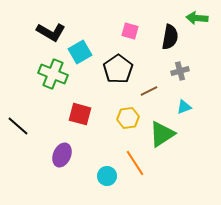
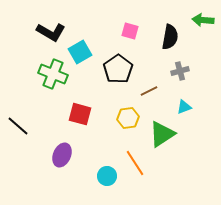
green arrow: moved 6 px right, 2 px down
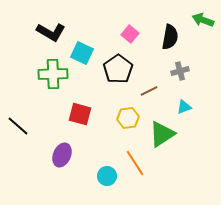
green arrow: rotated 15 degrees clockwise
pink square: moved 3 px down; rotated 24 degrees clockwise
cyan square: moved 2 px right, 1 px down; rotated 35 degrees counterclockwise
green cross: rotated 24 degrees counterclockwise
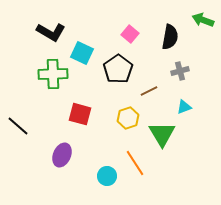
yellow hexagon: rotated 10 degrees counterclockwise
green triangle: rotated 28 degrees counterclockwise
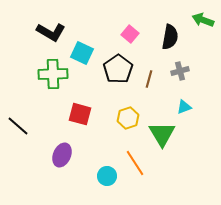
brown line: moved 12 px up; rotated 48 degrees counterclockwise
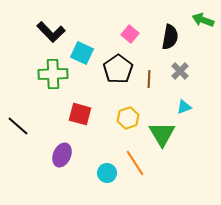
black L-shape: rotated 16 degrees clockwise
gray cross: rotated 30 degrees counterclockwise
brown line: rotated 12 degrees counterclockwise
cyan circle: moved 3 px up
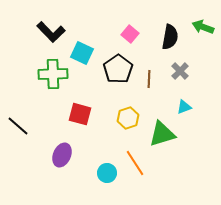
green arrow: moved 7 px down
green triangle: rotated 44 degrees clockwise
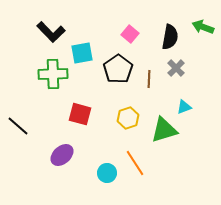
cyan square: rotated 35 degrees counterclockwise
gray cross: moved 4 px left, 3 px up
green triangle: moved 2 px right, 4 px up
purple ellipse: rotated 25 degrees clockwise
